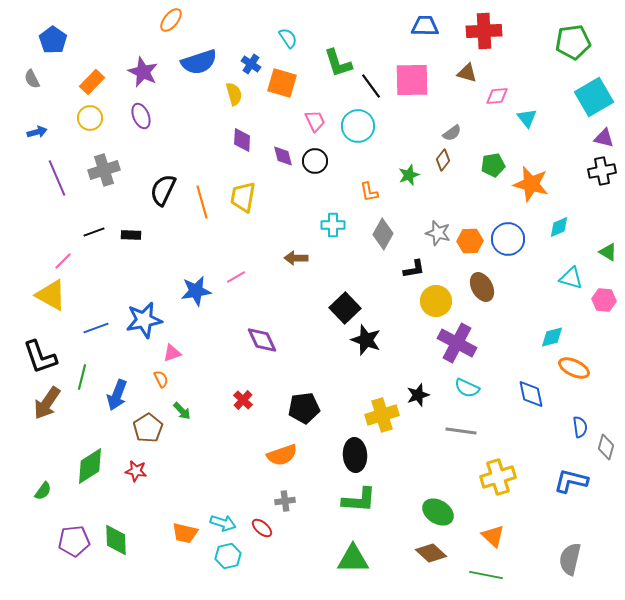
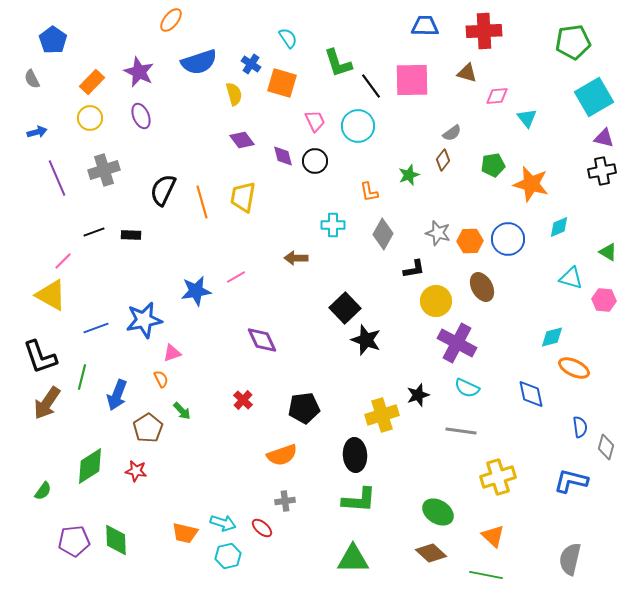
purple star at (143, 72): moved 4 px left
purple diamond at (242, 140): rotated 40 degrees counterclockwise
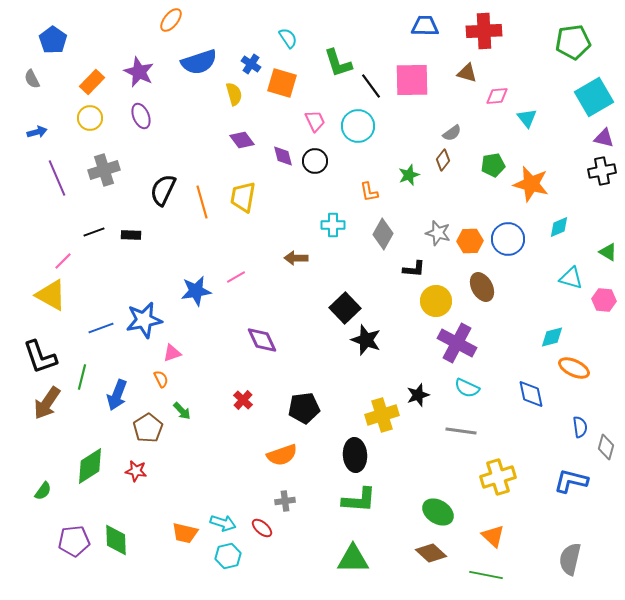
black L-shape at (414, 269): rotated 15 degrees clockwise
blue line at (96, 328): moved 5 px right
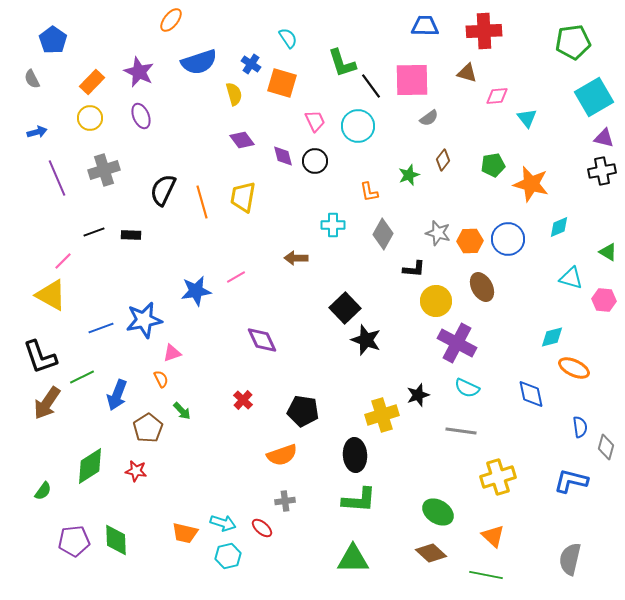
green L-shape at (338, 63): moved 4 px right
gray semicircle at (452, 133): moved 23 px left, 15 px up
green line at (82, 377): rotated 50 degrees clockwise
black pentagon at (304, 408): moved 1 px left, 3 px down; rotated 16 degrees clockwise
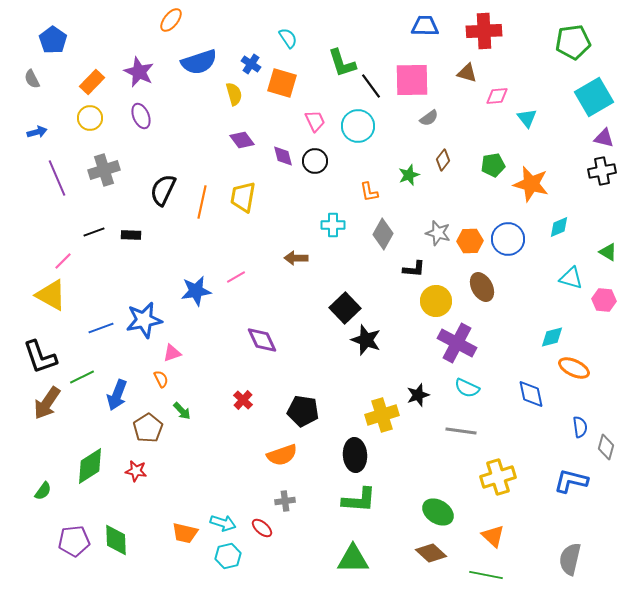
orange line at (202, 202): rotated 28 degrees clockwise
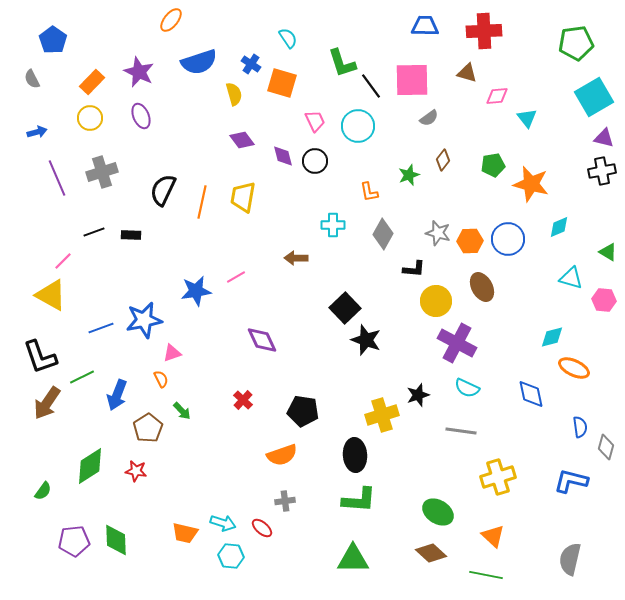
green pentagon at (573, 42): moved 3 px right, 1 px down
gray cross at (104, 170): moved 2 px left, 2 px down
cyan hexagon at (228, 556): moved 3 px right; rotated 20 degrees clockwise
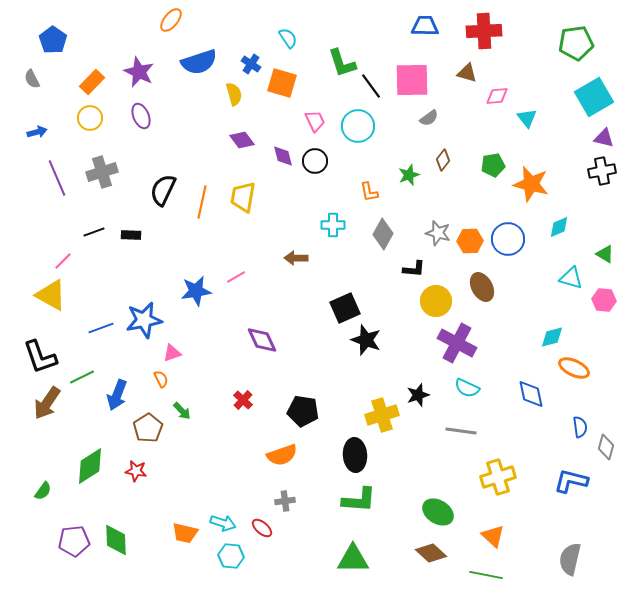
green triangle at (608, 252): moved 3 px left, 2 px down
black square at (345, 308): rotated 20 degrees clockwise
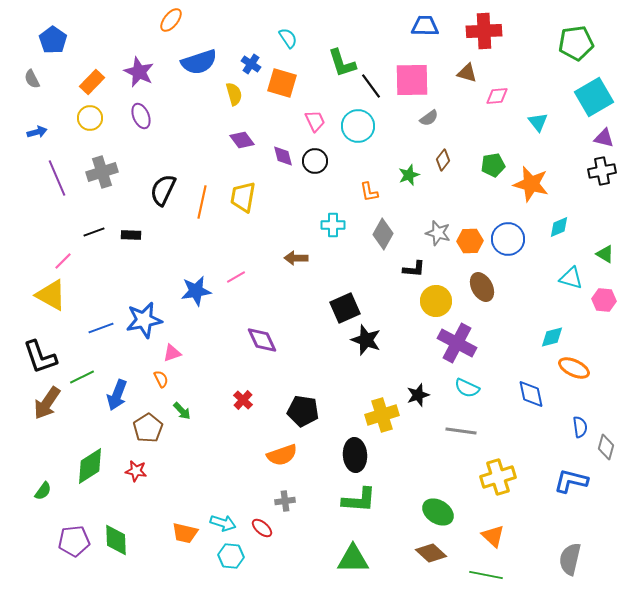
cyan triangle at (527, 118): moved 11 px right, 4 px down
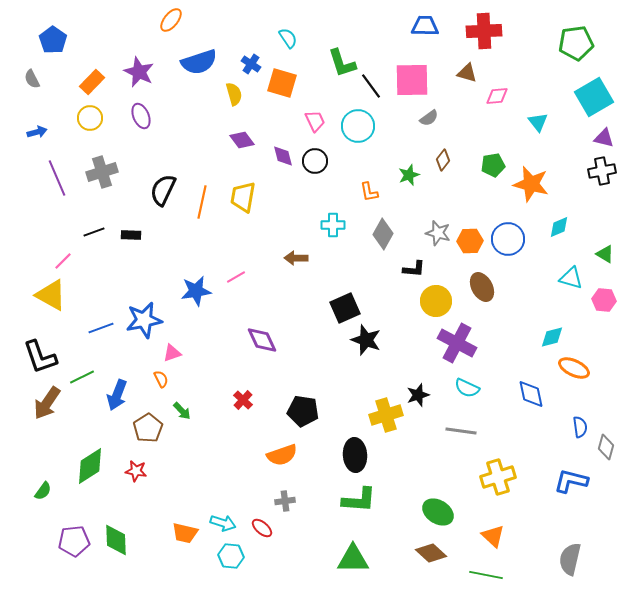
yellow cross at (382, 415): moved 4 px right
